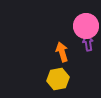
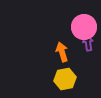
pink circle: moved 2 px left, 1 px down
yellow hexagon: moved 7 px right
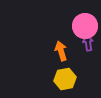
pink circle: moved 1 px right, 1 px up
orange arrow: moved 1 px left, 1 px up
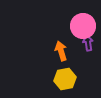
pink circle: moved 2 px left
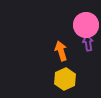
pink circle: moved 3 px right, 1 px up
yellow hexagon: rotated 15 degrees counterclockwise
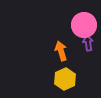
pink circle: moved 2 px left
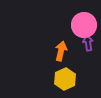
orange arrow: rotated 30 degrees clockwise
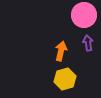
pink circle: moved 10 px up
yellow hexagon: rotated 10 degrees clockwise
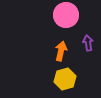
pink circle: moved 18 px left
